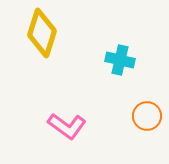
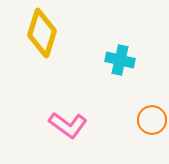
orange circle: moved 5 px right, 4 px down
pink L-shape: moved 1 px right, 1 px up
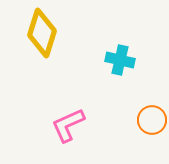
pink L-shape: rotated 120 degrees clockwise
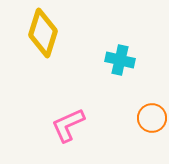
yellow diamond: moved 1 px right
orange circle: moved 2 px up
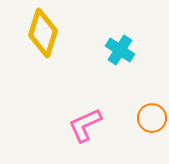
cyan cross: moved 10 px up; rotated 20 degrees clockwise
pink L-shape: moved 17 px right
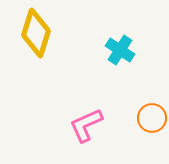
yellow diamond: moved 7 px left
pink L-shape: moved 1 px right
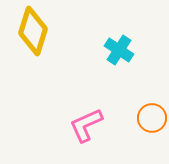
yellow diamond: moved 3 px left, 2 px up
cyan cross: moved 1 px left
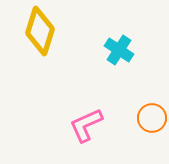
yellow diamond: moved 7 px right
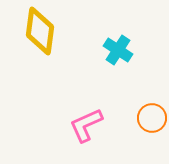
yellow diamond: rotated 9 degrees counterclockwise
cyan cross: moved 1 px left
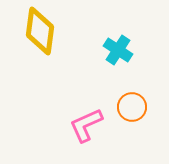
orange circle: moved 20 px left, 11 px up
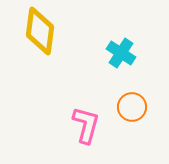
cyan cross: moved 3 px right, 3 px down
pink L-shape: rotated 129 degrees clockwise
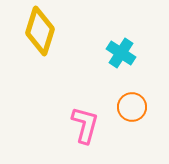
yellow diamond: rotated 9 degrees clockwise
pink L-shape: moved 1 px left
